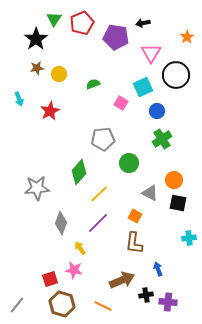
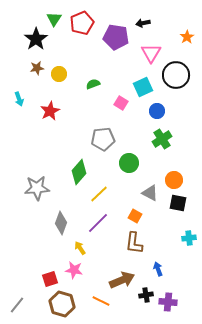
orange line: moved 2 px left, 5 px up
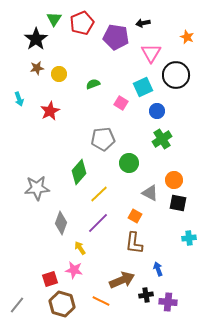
orange star: rotated 16 degrees counterclockwise
